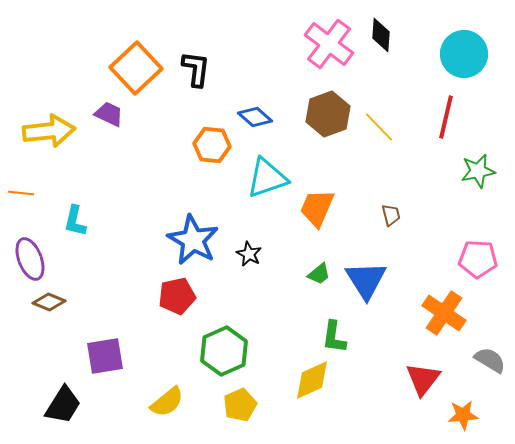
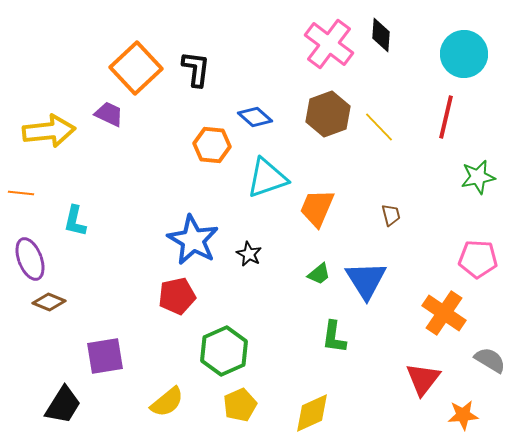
green star: moved 6 px down
yellow diamond: moved 33 px down
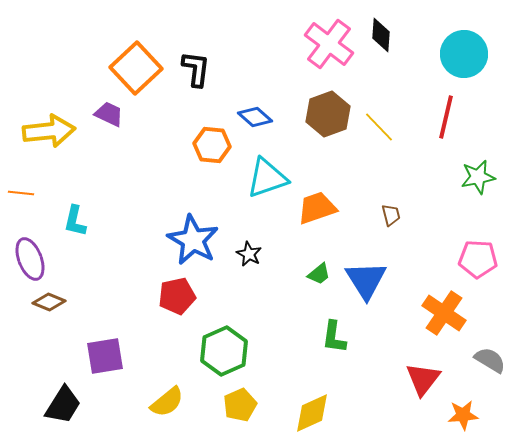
orange trapezoid: rotated 48 degrees clockwise
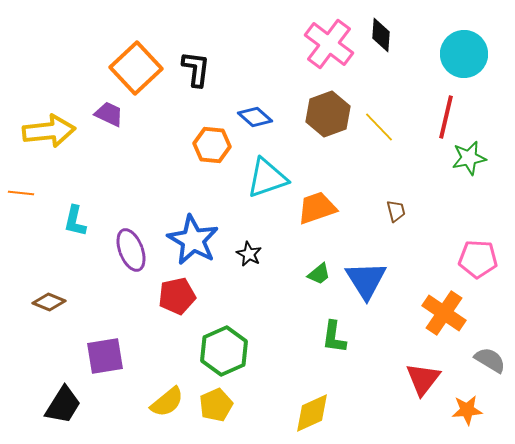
green star: moved 9 px left, 19 px up
brown trapezoid: moved 5 px right, 4 px up
purple ellipse: moved 101 px right, 9 px up
yellow pentagon: moved 24 px left
orange star: moved 4 px right, 5 px up
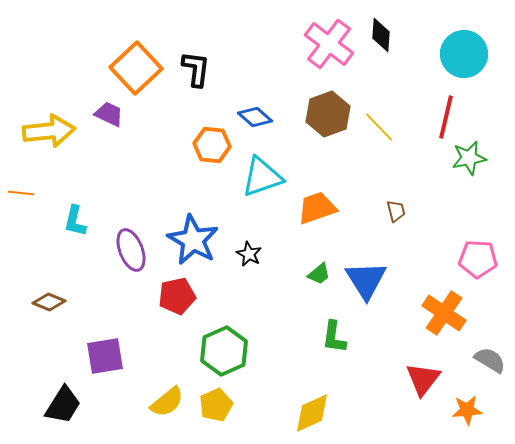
cyan triangle: moved 5 px left, 1 px up
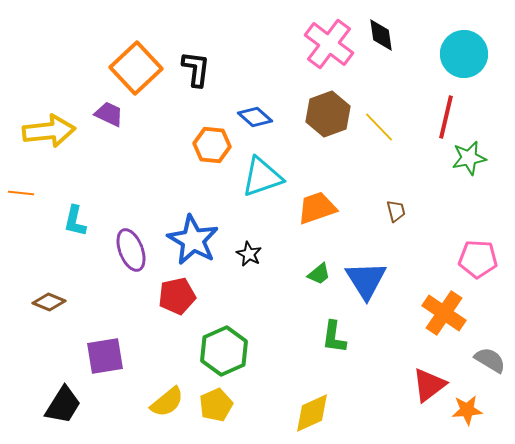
black diamond: rotated 12 degrees counterclockwise
red triangle: moved 6 px right, 6 px down; rotated 15 degrees clockwise
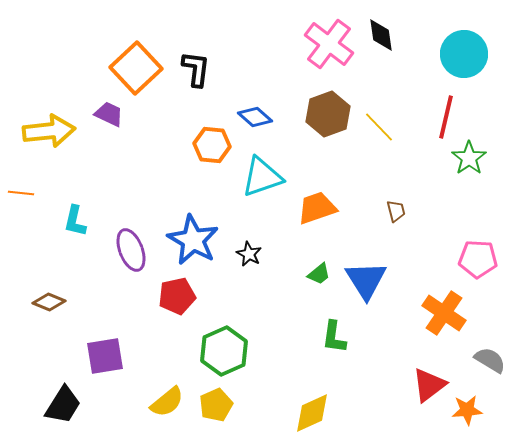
green star: rotated 24 degrees counterclockwise
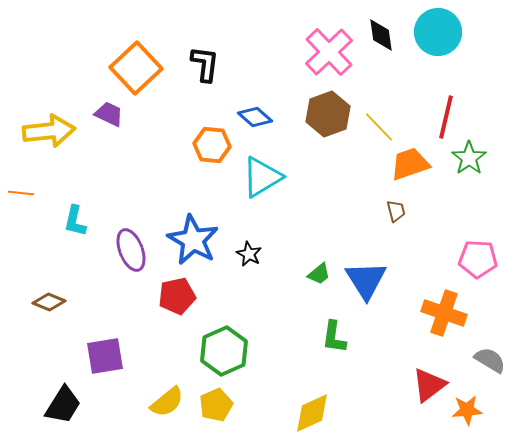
pink cross: moved 8 px down; rotated 9 degrees clockwise
cyan circle: moved 26 px left, 22 px up
black L-shape: moved 9 px right, 5 px up
cyan triangle: rotated 12 degrees counterclockwise
orange trapezoid: moved 93 px right, 44 px up
orange cross: rotated 15 degrees counterclockwise
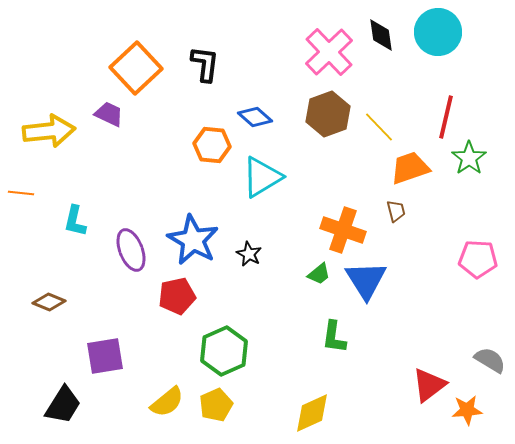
orange trapezoid: moved 4 px down
orange cross: moved 101 px left, 83 px up
